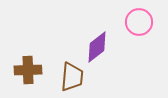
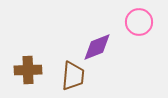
purple diamond: rotated 16 degrees clockwise
brown trapezoid: moved 1 px right, 1 px up
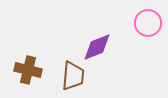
pink circle: moved 9 px right, 1 px down
brown cross: rotated 16 degrees clockwise
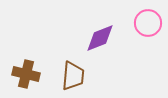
purple diamond: moved 3 px right, 9 px up
brown cross: moved 2 px left, 4 px down
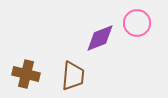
pink circle: moved 11 px left
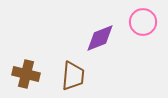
pink circle: moved 6 px right, 1 px up
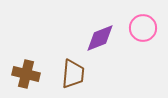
pink circle: moved 6 px down
brown trapezoid: moved 2 px up
